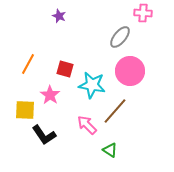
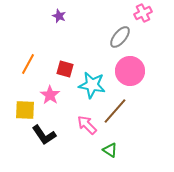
pink cross: rotated 30 degrees counterclockwise
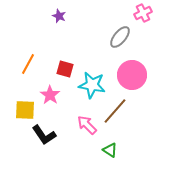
pink circle: moved 2 px right, 4 px down
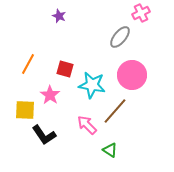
pink cross: moved 2 px left
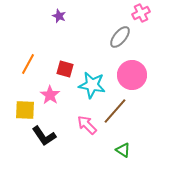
black L-shape: moved 1 px down
green triangle: moved 13 px right
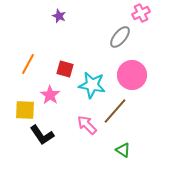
black L-shape: moved 2 px left, 1 px up
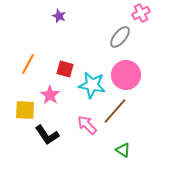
pink circle: moved 6 px left
black L-shape: moved 5 px right
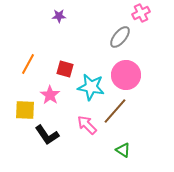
purple star: rotated 24 degrees counterclockwise
cyan star: moved 1 px left, 2 px down
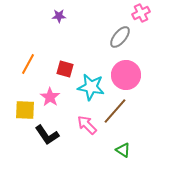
pink star: moved 2 px down
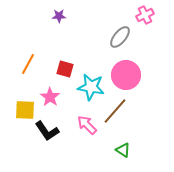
pink cross: moved 4 px right, 2 px down
black L-shape: moved 4 px up
